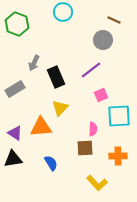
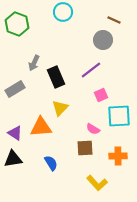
pink semicircle: rotated 120 degrees clockwise
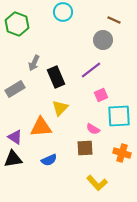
purple triangle: moved 4 px down
orange cross: moved 4 px right, 3 px up; rotated 18 degrees clockwise
blue semicircle: moved 2 px left, 3 px up; rotated 98 degrees clockwise
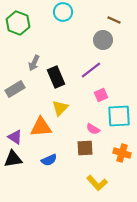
green hexagon: moved 1 px right, 1 px up
